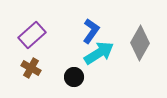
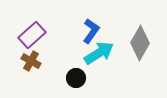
brown cross: moved 7 px up
black circle: moved 2 px right, 1 px down
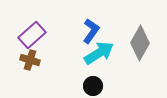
brown cross: moved 1 px left, 1 px up; rotated 12 degrees counterclockwise
black circle: moved 17 px right, 8 px down
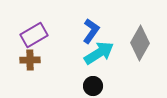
purple rectangle: moved 2 px right; rotated 12 degrees clockwise
brown cross: rotated 18 degrees counterclockwise
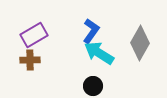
cyan arrow: rotated 116 degrees counterclockwise
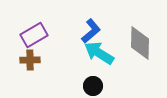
blue L-shape: rotated 15 degrees clockwise
gray diamond: rotated 28 degrees counterclockwise
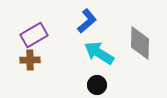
blue L-shape: moved 4 px left, 10 px up
black circle: moved 4 px right, 1 px up
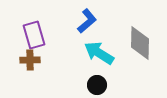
purple rectangle: rotated 76 degrees counterclockwise
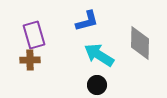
blue L-shape: rotated 25 degrees clockwise
cyan arrow: moved 2 px down
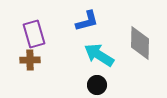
purple rectangle: moved 1 px up
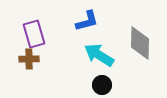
brown cross: moved 1 px left, 1 px up
black circle: moved 5 px right
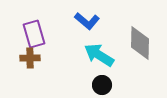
blue L-shape: rotated 55 degrees clockwise
brown cross: moved 1 px right, 1 px up
